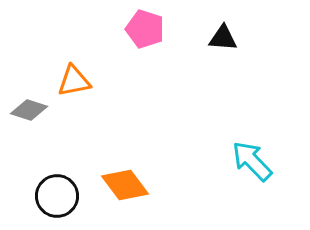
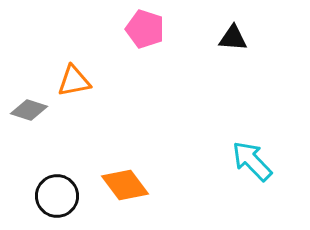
black triangle: moved 10 px right
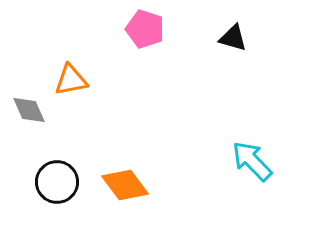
black triangle: rotated 12 degrees clockwise
orange triangle: moved 3 px left, 1 px up
gray diamond: rotated 48 degrees clockwise
black circle: moved 14 px up
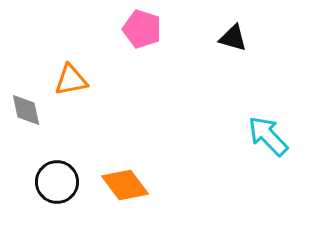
pink pentagon: moved 3 px left
gray diamond: moved 3 px left; rotated 12 degrees clockwise
cyan arrow: moved 16 px right, 25 px up
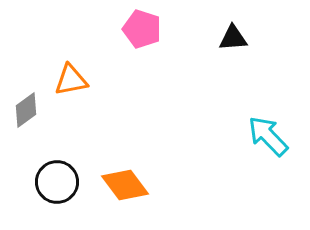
black triangle: rotated 20 degrees counterclockwise
gray diamond: rotated 66 degrees clockwise
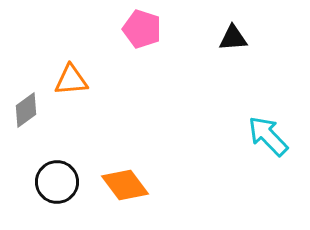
orange triangle: rotated 6 degrees clockwise
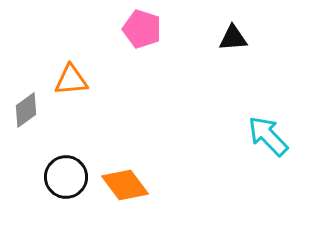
black circle: moved 9 px right, 5 px up
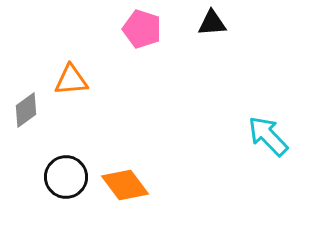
black triangle: moved 21 px left, 15 px up
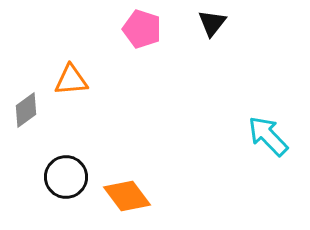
black triangle: rotated 48 degrees counterclockwise
orange diamond: moved 2 px right, 11 px down
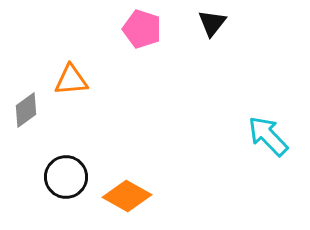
orange diamond: rotated 24 degrees counterclockwise
